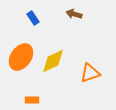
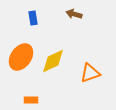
blue rectangle: rotated 24 degrees clockwise
orange rectangle: moved 1 px left
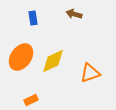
orange rectangle: rotated 24 degrees counterclockwise
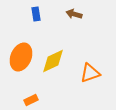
blue rectangle: moved 3 px right, 4 px up
orange ellipse: rotated 12 degrees counterclockwise
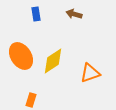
orange ellipse: moved 1 px up; rotated 56 degrees counterclockwise
yellow diamond: rotated 8 degrees counterclockwise
orange rectangle: rotated 48 degrees counterclockwise
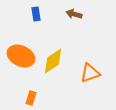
orange ellipse: rotated 32 degrees counterclockwise
orange rectangle: moved 2 px up
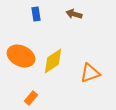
orange rectangle: rotated 24 degrees clockwise
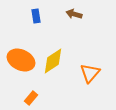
blue rectangle: moved 2 px down
orange ellipse: moved 4 px down
orange triangle: rotated 30 degrees counterclockwise
